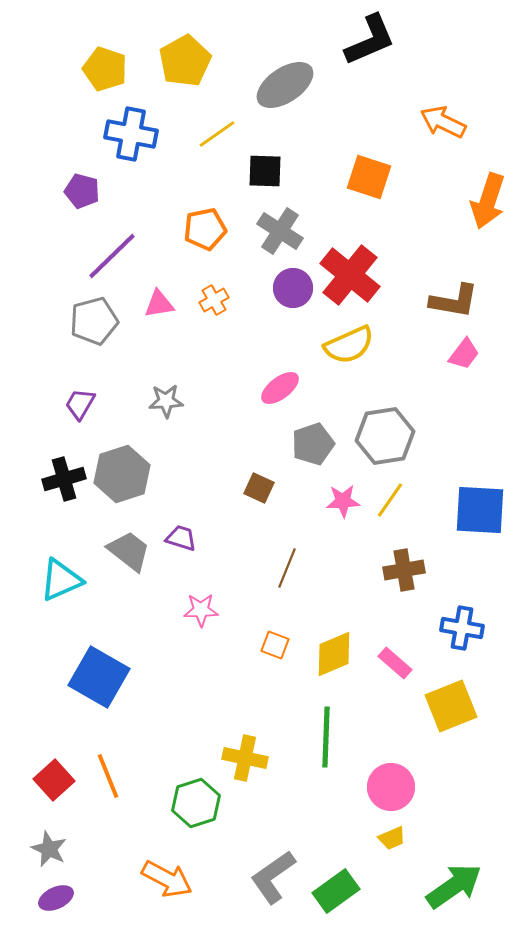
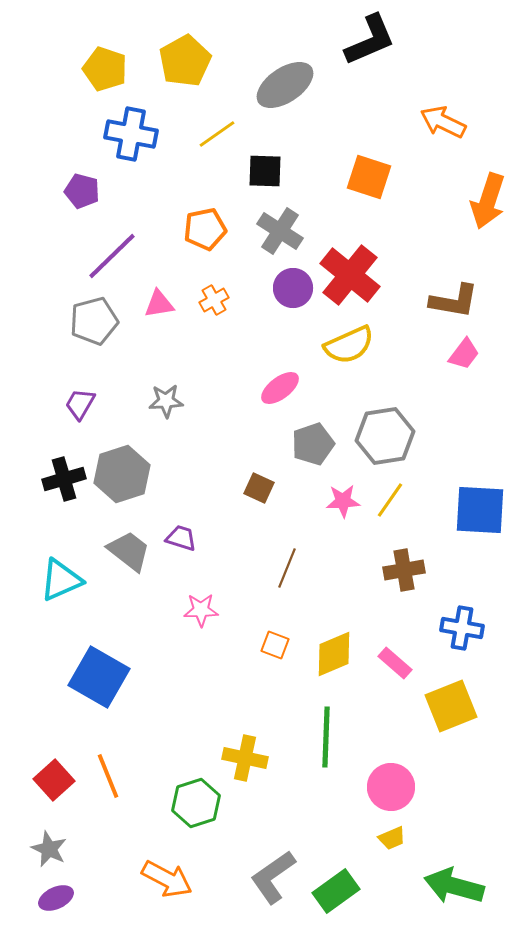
green arrow at (454, 886): rotated 130 degrees counterclockwise
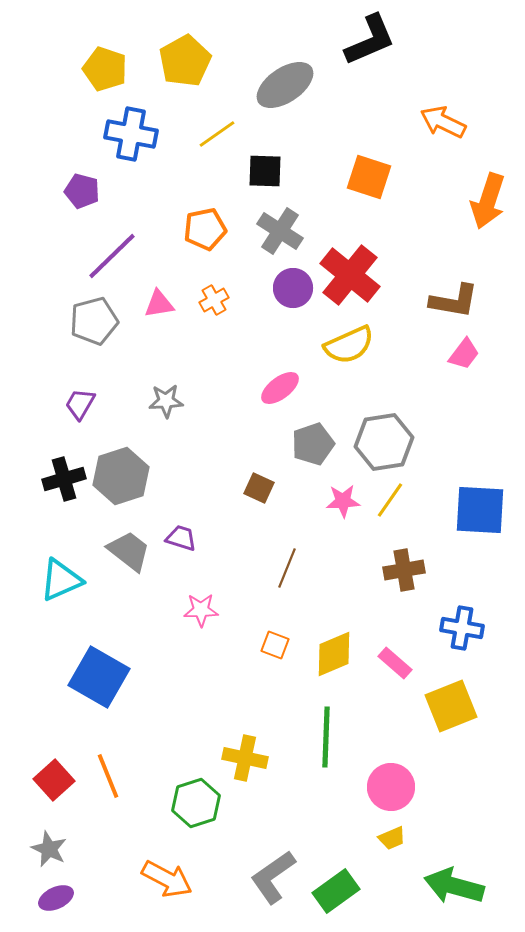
gray hexagon at (385, 436): moved 1 px left, 6 px down
gray hexagon at (122, 474): moved 1 px left, 2 px down
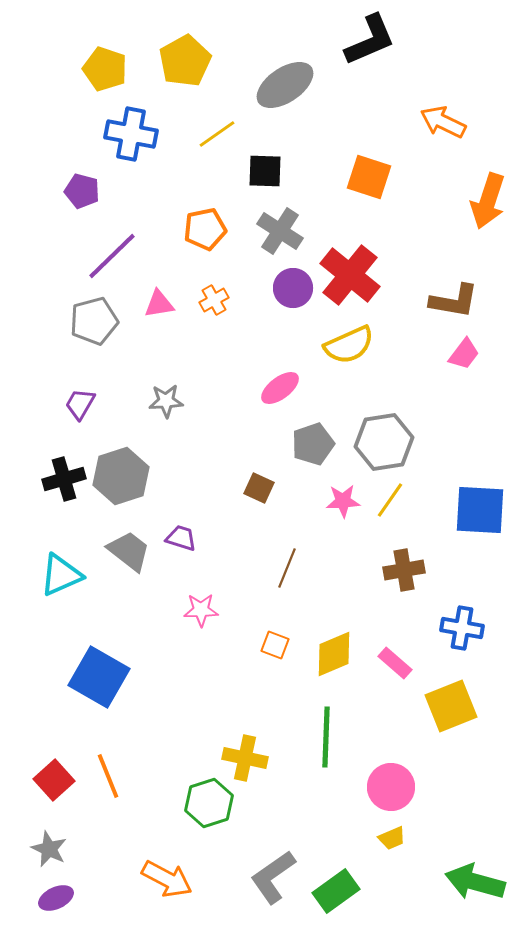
cyan triangle at (61, 580): moved 5 px up
green hexagon at (196, 803): moved 13 px right
green arrow at (454, 886): moved 21 px right, 4 px up
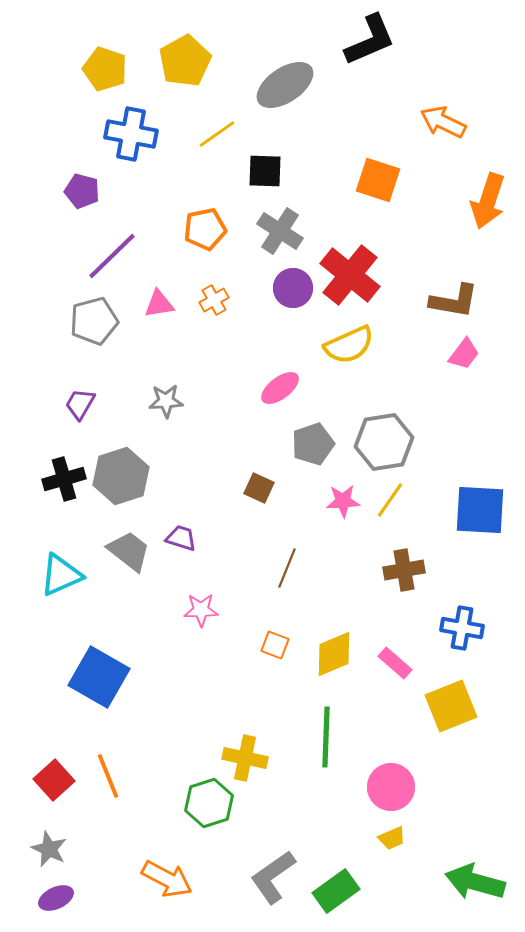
orange square at (369, 177): moved 9 px right, 3 px down
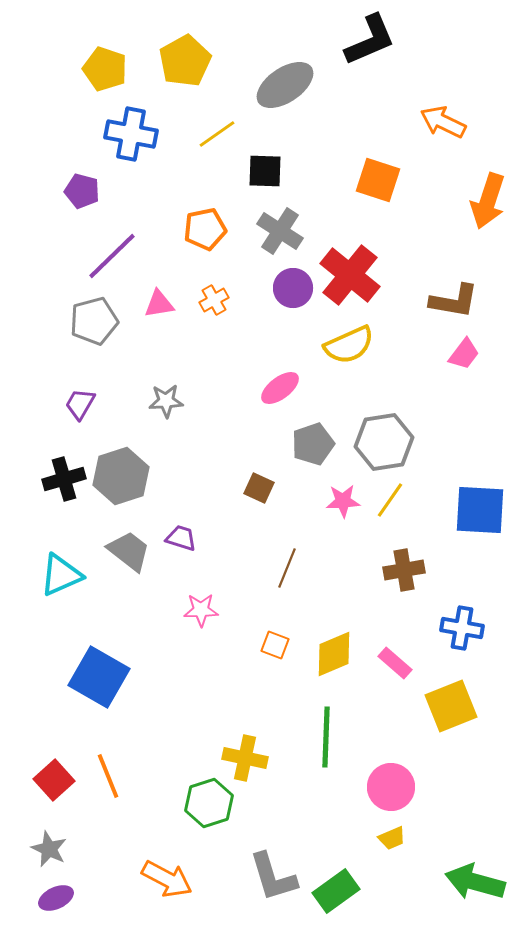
gray L-shape at (273, 877): rotated 72 degrees counterclockwise
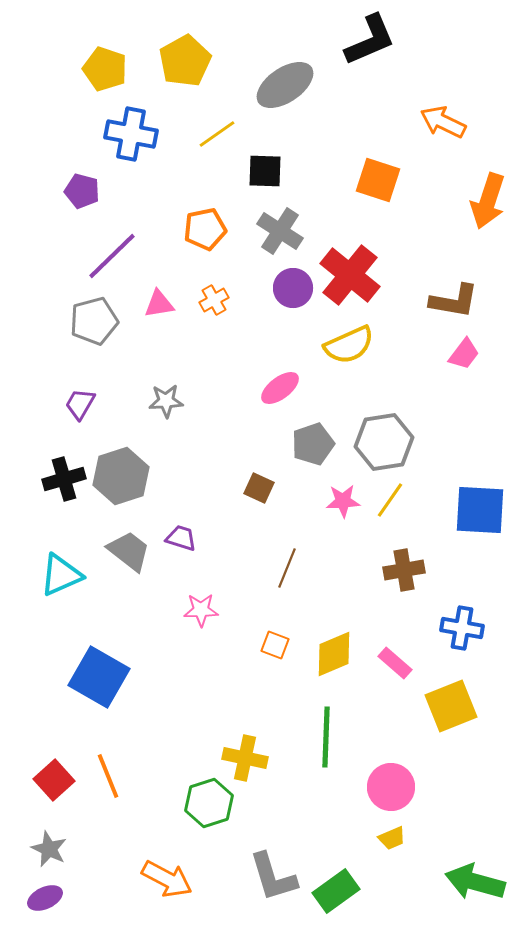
purple ellipse at (56, 898): moved 11 px left
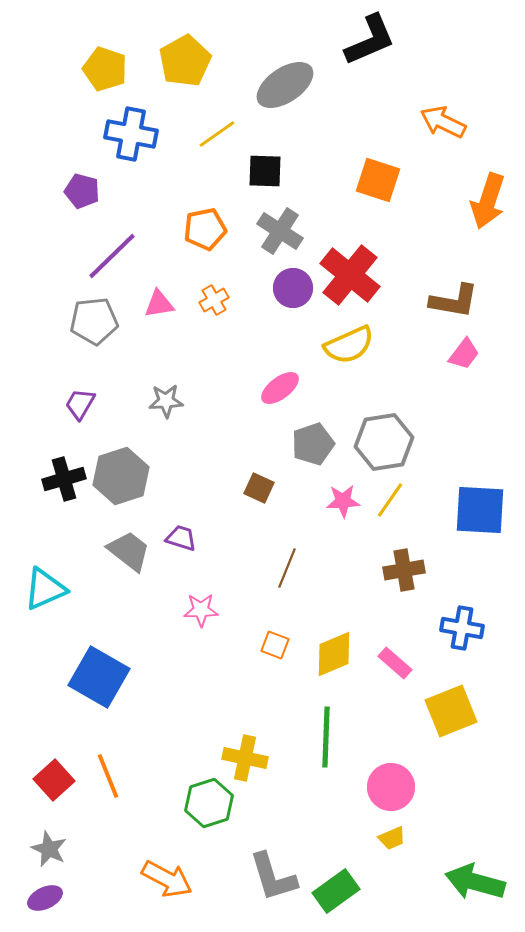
gray pentagon at (94, 321): rotated 9 degrees clockwise
cyan triangle at (61, 575): moved 16 px left, 14 px down
yellow square at (451, 706): moved 5 px down
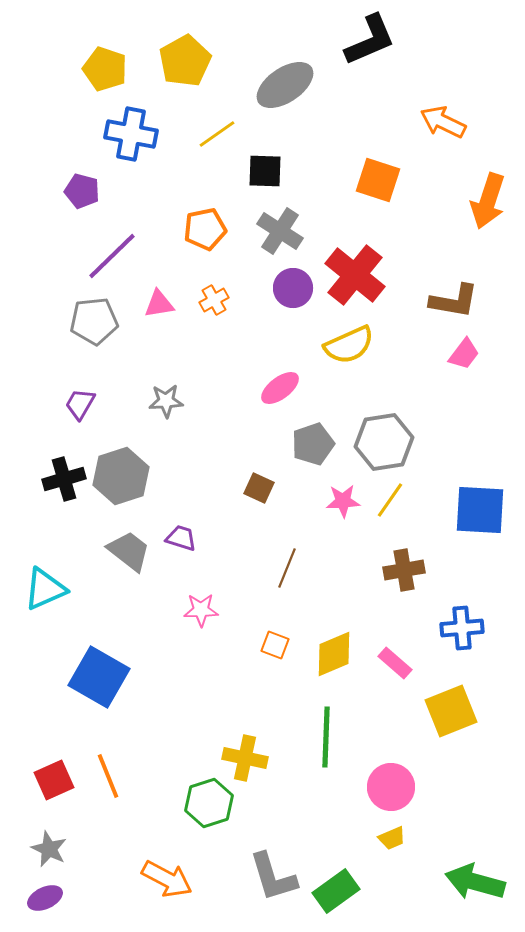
red cross at (350, 275): moved 5 px right
blue cross at (462, 628): rotated 15 degrees counterclockwise
red square at (54, 780): rotated 18 degrees clockwise
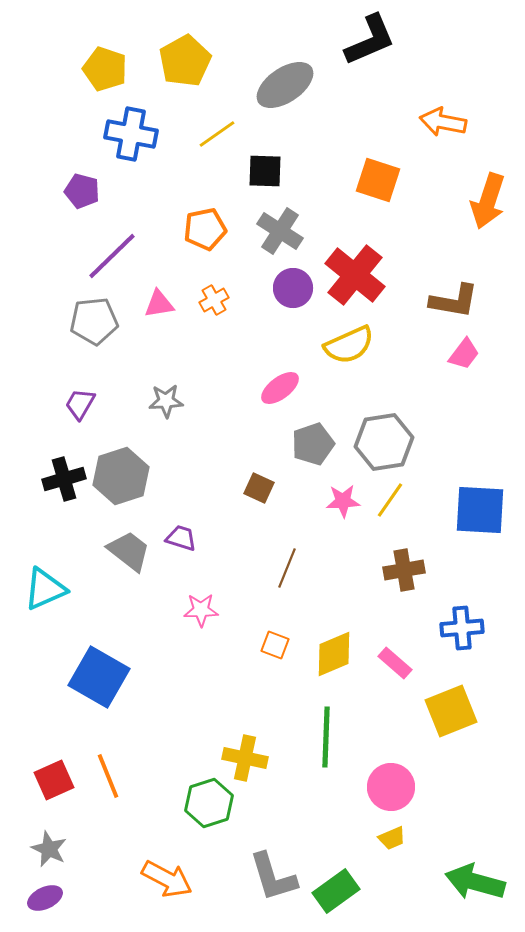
orange arrow at (443, 122): rotated 15 degrees counterclockwise
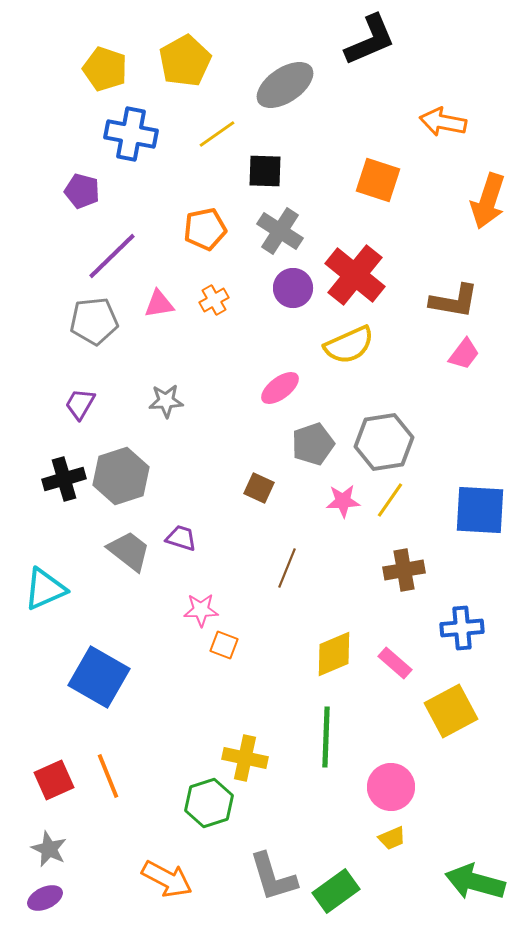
orange square at (275, 645): moved 51 px left
yellow square at (451, 711): rotated 6 degrees counterclockwise
